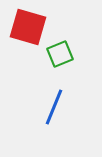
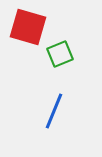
blue line: moved 4 px down
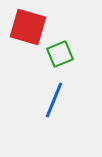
blue line: moved 11 px up
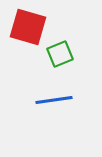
blue line: rotated 60 degrees clockwise
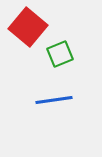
red square: rotated 24 degrees clockwise
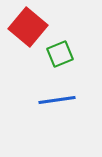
blue line: moved 3 px right
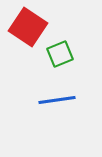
red square: rotated 6 degrees counterclockwise
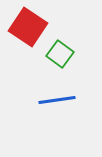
green square: rotated 32 degrees counterclockwise
